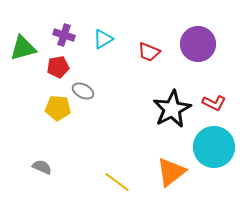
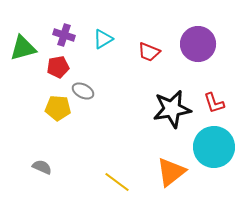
red L-shape: rotated 45 degrees clockwise
black star: rotated 18 degrees clockwise
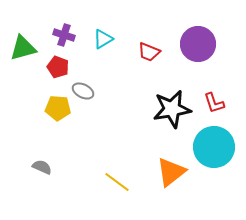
red pentagon: rotated 30 degrees clockwise
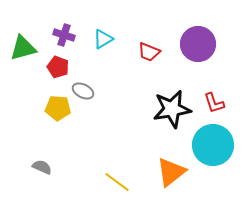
cyan circle: moved 1 px left, 2 px up
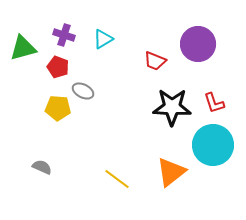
red trapezoid: moved 6 px right, 9 px down
black star: moved 2 px up; rotated 12 degrees clockwise
yellow line: moved 3 px up
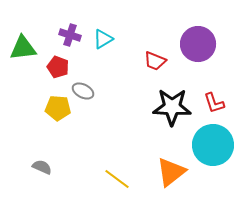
purple cross: moved 6 px right
green triangle: rotated 8 degrees clockwise
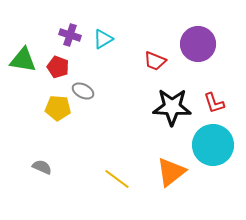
green triangle: moved 12 px down; rotated 16 degrees clockwise
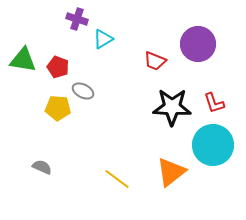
purple cross: moved 7 px right, 16 px up
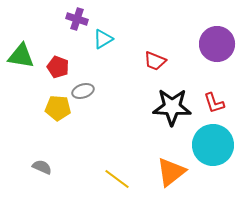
purple circle: moved 19 px right
green triangle: moved 2 px left, 4 px up
gray ellipse: rotated 45 degrees counterclockwise
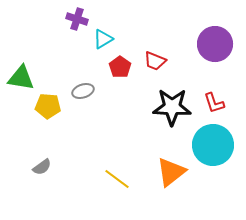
purple circle: moved 2 px left
green triangle: moved 22 px down
red pentagon: moved 62 px right; rotated 15 degrees clockwise
yellow pentagon: moved 10 px left, 2 px up
gray semicircle: rotated 120 degrees clockwise
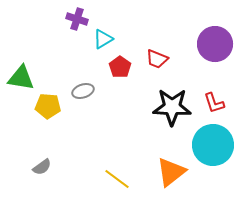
red trapezoid: moved 2 px right, 2 px up
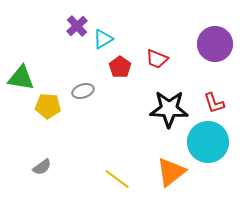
purple cross: moved 7 px down; rotated 30 degrees clockwise
black star: moved 3 px left, 2 px down
cyan circle: moved 5 px left, 3 px up
